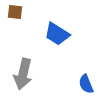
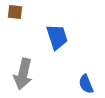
blue trapezoid: moved 3 px down; rotated 140 degrees counterclockwise
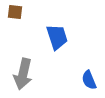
blue semicircle: moved 3 px right, 4 px up
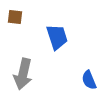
brown square: moved 5 px down
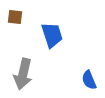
blue trapezoid: moved 5 px left, 2 px up
